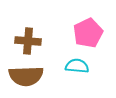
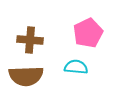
brown cross: moved 2 px right, 1 px up
cyan semicircle: moved 1 px left, 1 px down
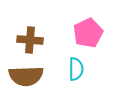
cyan semicircle: moved 2 px down; rotated 85 degrees clockwise
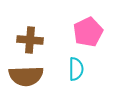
pink pentagon: moved 1 px up
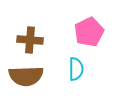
pink pentagon: moved 1 px right
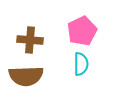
pink pentagon: moved 7 px left, 1 px up
cyan semicircle: moved 5 px right, 5 px up
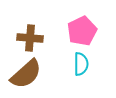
brown cross: moved 2 px up
brown semicircle: moved 2 px up; rotated 40 degrees counterclockwise
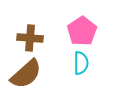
pink pentagon: rotated 8 degrees counterclockwise
cyan semicircle: moved 1 px up
